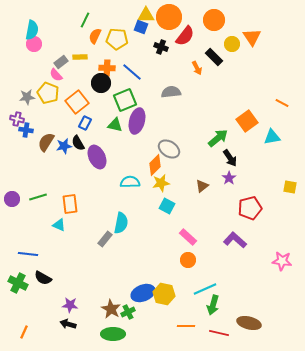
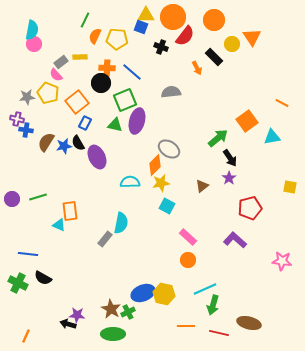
orange circle at (169, 17): moved 4 px right
orange rectangle at (70, 204): moved 7 px down
purple star at (70, 305): moved 7 px right, 10 px down
orange line at (24, 332): moved 2 px right, 4 px down
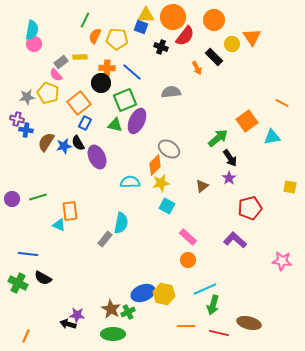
orange square at (77, 102): moved 2 px right, 1 px down
purple ellipse at (137, 121): rotated 10 degrees clockwise
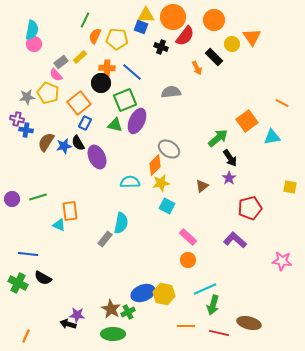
yellow rectangle at (80, 57): rotated 40 degrees counterclockwise
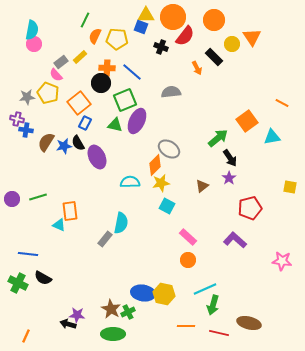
blue ellipse at (143, 293): rotated 30 degrees clockwise
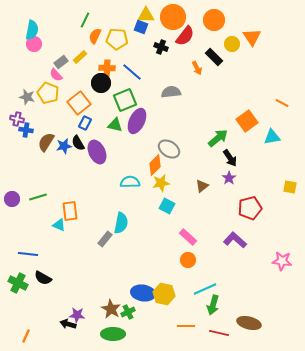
gray star at (27, 97): rotated 21 degrees clockwise
purple ellipse at (97, 157): moved 5 px up
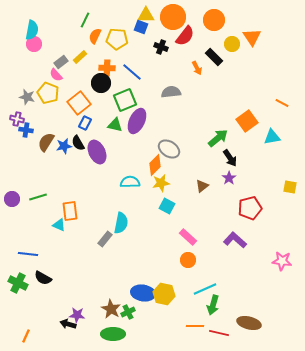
orange line at (186, 326): moved 9 px right
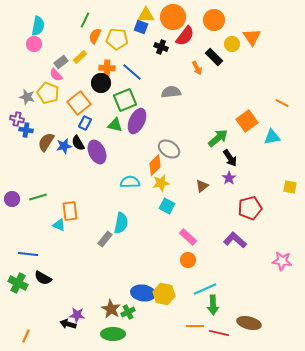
cyan semicircle at (32, 30): moved 6 px right, 4 px up
green arrow at (213, 305): rotated 18 degrees counterclockwise
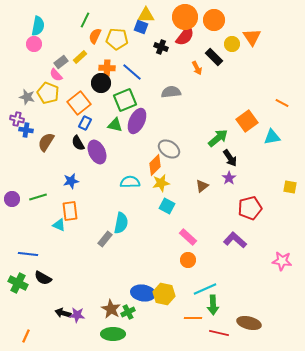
orange circle at (173, 17): moved 12 px right
blue star at (64, 146): moved 7 px right, 35 px down
black arrow at (68, 324): moved 5 px left, 11 px up
orange line at (195, 326): moved 2 px left, 8 px up
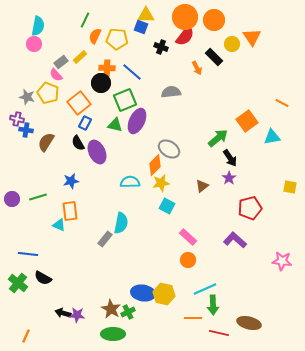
green cross at (18, 283): rotated 12 degrees clockwise
